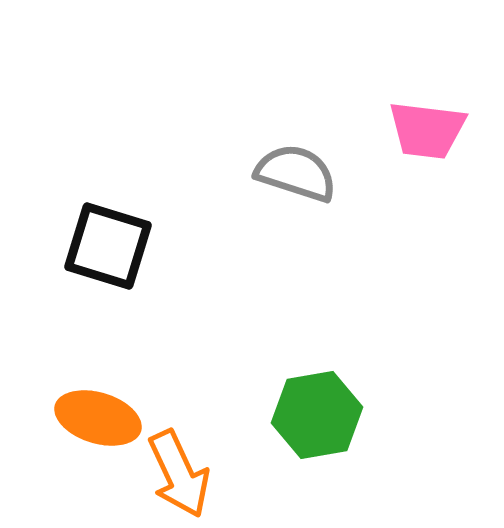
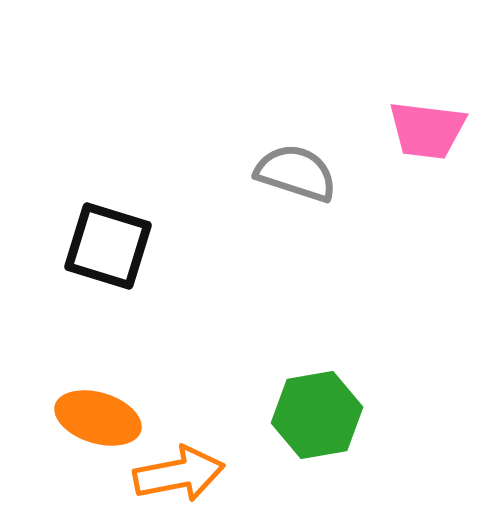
orange arrow: rotated 76 degrees counterclockwise
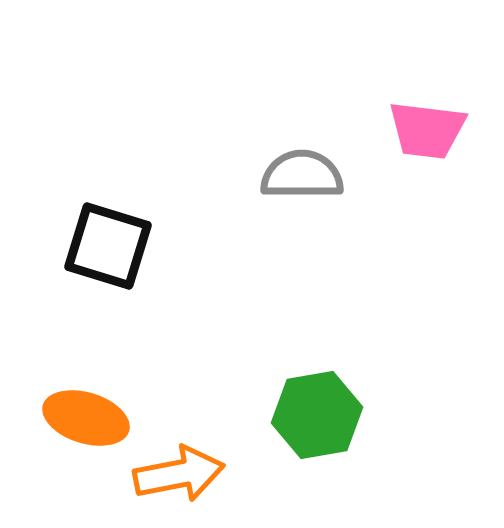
gray semicircle: moved 6 px right, 2 px down; rotated 18 degrees counterclockwise
orange ellipse: moved 12 px left
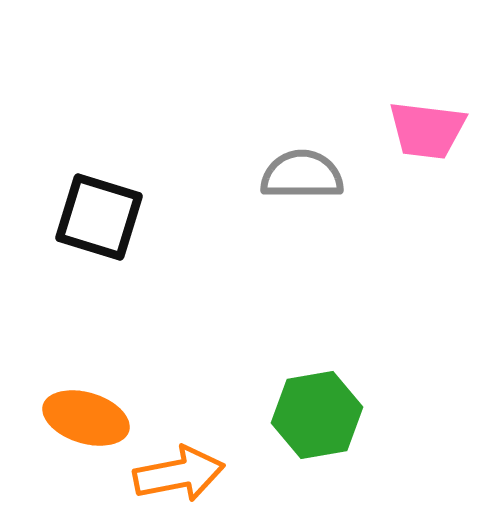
black square: moved 9 px left, 29 px up
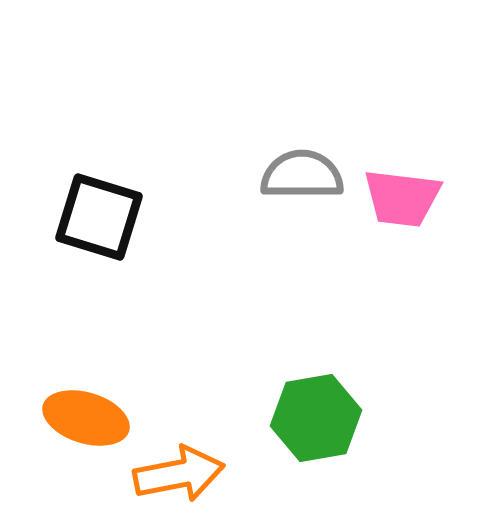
pink trapezoid: moved 25 px left, 68 px down
green hexagon: moved 1 px left, 3 px down
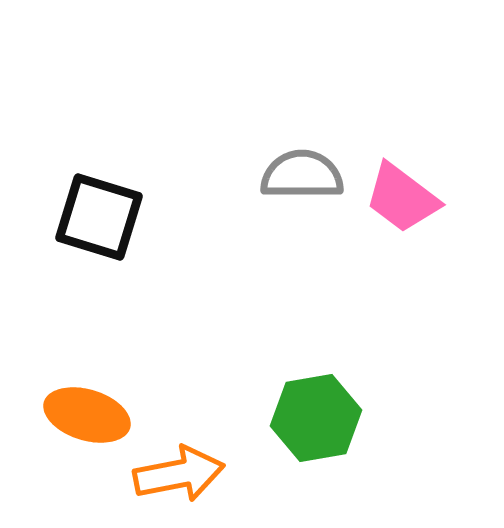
pink trapezoid: rotated 30 degrees clockwise
orange ellipse: moved 1 px right, 3 px up
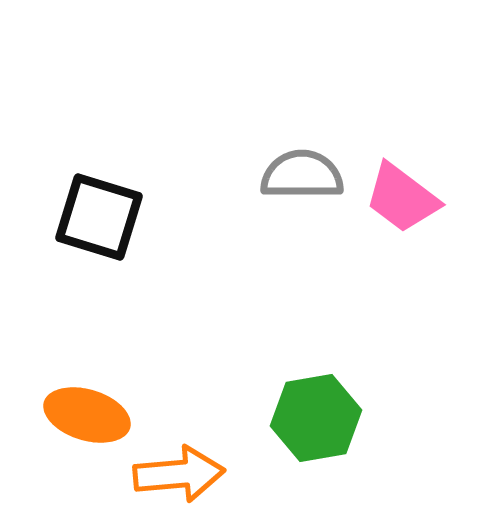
orange arrow: rotated 6 degrees clockwise
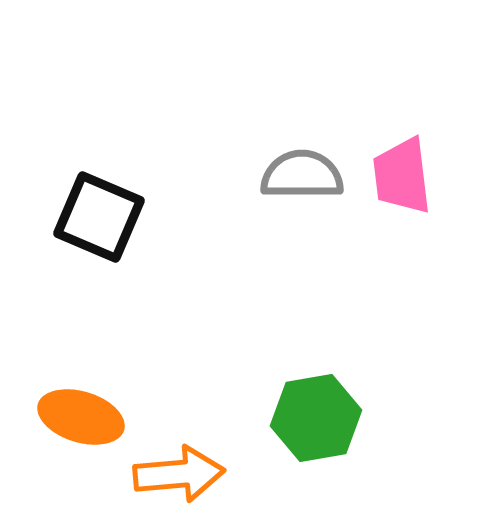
pink trapezoid: moved 22 px up; rotated 46 degrees clockwise
black square: rotated 6 degrees clockwise
orange ellipse: moved 6 px left, 2 px down
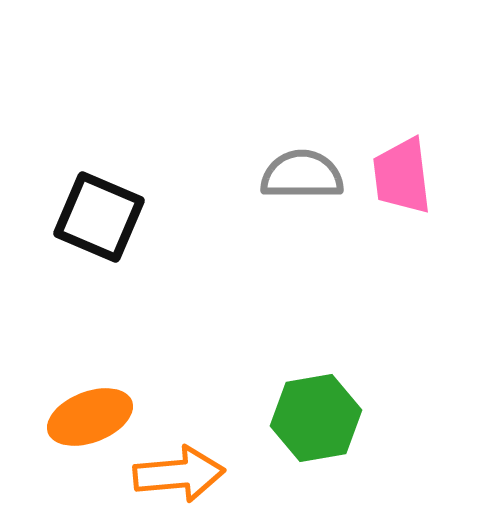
orange ellipse: moved 9 px right; rotated 38 degrees counterclockwise
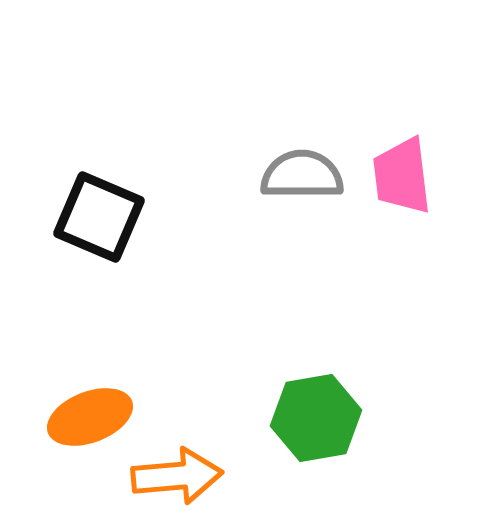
orange arrow: moved 2 px left, 2 px down
